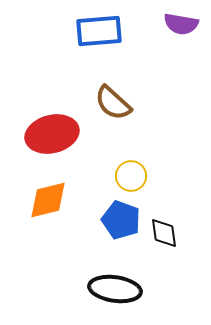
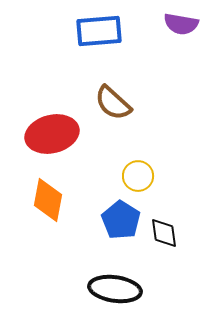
yellow circle: moved 7 px right
orange diamond: rotated 66 degrees counterclockwise
blue pentagon: rotated 12 degrees clockwise
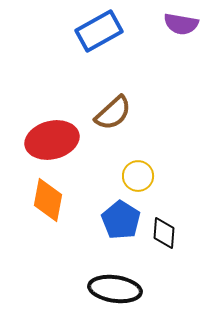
blue rectangle: rotated 24 degrees counterclockwise
brown semicircle: moved 10 px down; rotated 84 degrees counterclockwise
red ellipse: moved 6 px down
black diamond: rotated 12 degrees clockwise
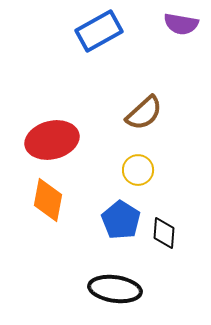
brown semicircle: moved 31 px right
yellow circle: moved 6 px up
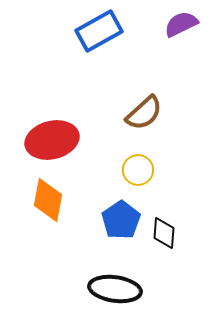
purple semicircle: rotated 144 degrees clockwise
blue pentagon: rotated 6 degrees clockwise
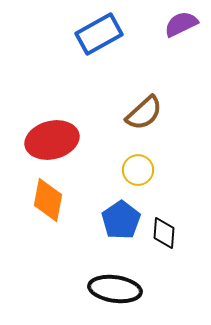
blue rectangle: moved 3 px down
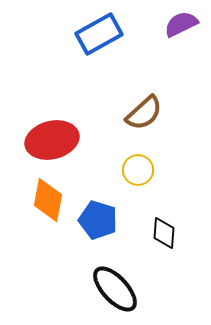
blue pentagon: moved 23 px left; rotated 21 degrees counterclockwise
black ellipse: rotated 39 degrees clockwise
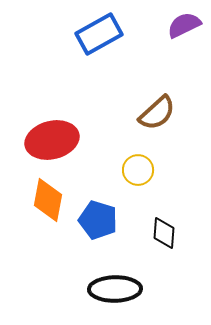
purple semicircle: moved 3 px right, 1 px down
brown semicircle: moved 13 px right
black ellipse: rotated 48 degrees counterclockwise
